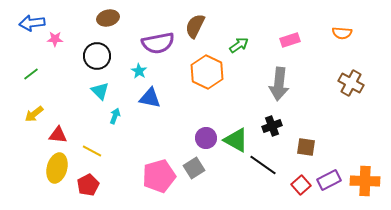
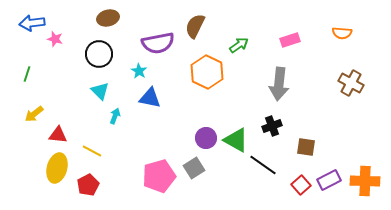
pink star: rotated 14 degrees clockwise
black circle: moved 2 px right, 2 px up
green line: moved 4 px left; rotated 35 degrees counterclockwise
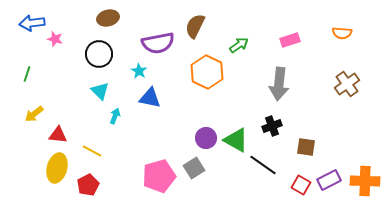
brown cross: moved 4 px left, 1 px down; rotated 25 degrees clockwise
red square: rotated 18 degrees counterclockwise
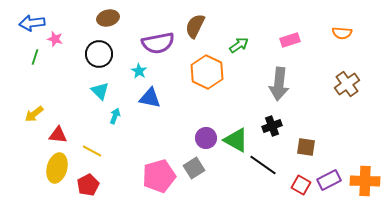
green line: moved 8 px right, 17 px up
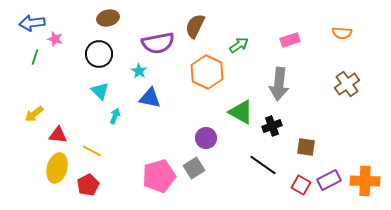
green triangle: moved 5 px right, 28 px up
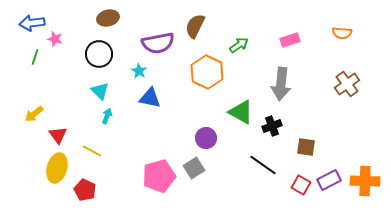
gray arrow: moved 2 px right
cyan arrow: moved 8 px left
red triangle: rotated 48 degrees clockwise
red pentagon: moved 3 px left, 5 px down; rotated 20 degrees counterclockwise
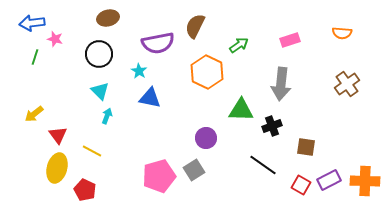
green triangle: moved 2 px up; rotated 28 degrees counterclockwise
gray square: moved 2 px down
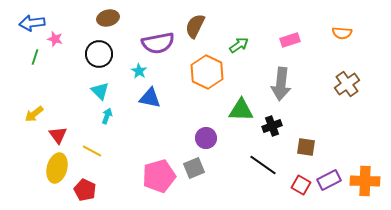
gray square: moved 2 px up; rotated 10 degrees clockwise
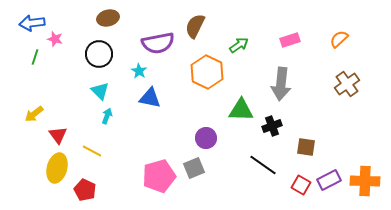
orange semicircle: moved 3 px left, 6 px down; rotated 132 degrees clockwise
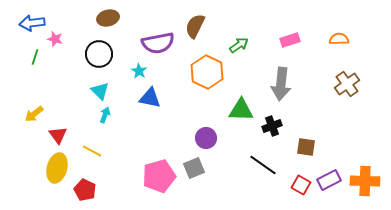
orange semicircle: rotated 42 degrees clockwise
cyan arrow: moved 2 px left, 1 px up
